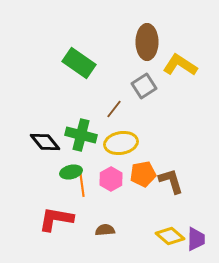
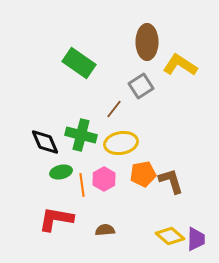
gray square: moved 3 px left
black diamond: rotated 16 degrees clockwise
green ellipse: moved 10 px left
pink hexagon: moved 7 px left
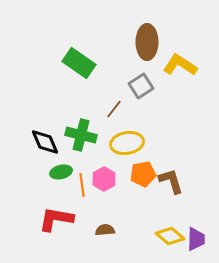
yellow ellipse: moved 6 px right
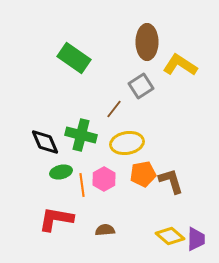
green rectangle: moved 5 px left, 5 px up
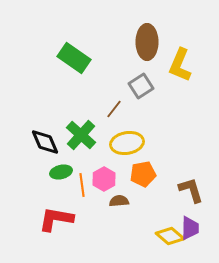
yellow L-shape: rotated 100 degrees counterclockwise
green cross: rotated 28 degrees clockwise
brown L-shape: moved 20 px right, 9 px down
brown semicircle: moved 14 px right, 29 px up
purple trapezoid: moved 6 px left, 11 px up
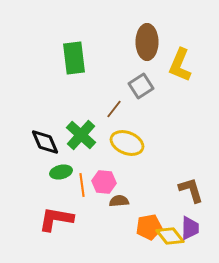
green rectangle: rotated 48 degrees clockwise
yellow ellipse: rotated 32 degrees clockwise
orange pentagon: moved 6 px right, 53 px down
pink hexagon: moved 3 px down; rotated 25 degrees counterclockwise
yellow diamond: rotated 12 degrees clockwise
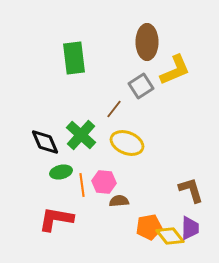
yellow L-shape: moved 5 px left, 5 px down; rotated 136 degrees counterclockwise
